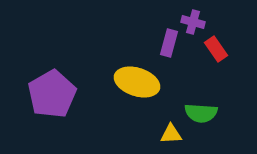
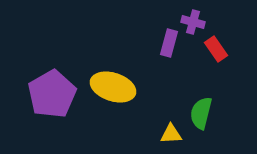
yellow ellipse: moved 24 px left, 5 px down
green semicircle: rotated 100 degrees clockwise
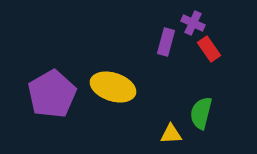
purple cross: moved 1 px down; rotated 10 degrees clockwise
purple rectangle: moved 3 px left, 1 px up
red rectangle: moved 7 px left
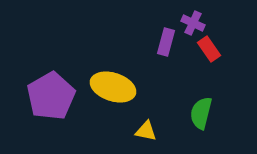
purple pentagon: moved 1 px left, 2 px down
yellow triangle: moved 25 px left, 3 px up; rotated 15 degrees clockwise
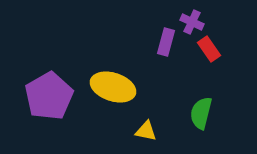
purple cross: moved 1 px left, 1 px up
purple pentagon: moved 2 px left
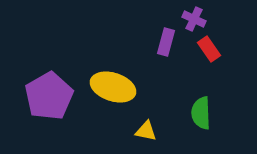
purple cross: moved 2 px right, 3 px up
green semicircle: rotated 16 degrees counterclockwise
